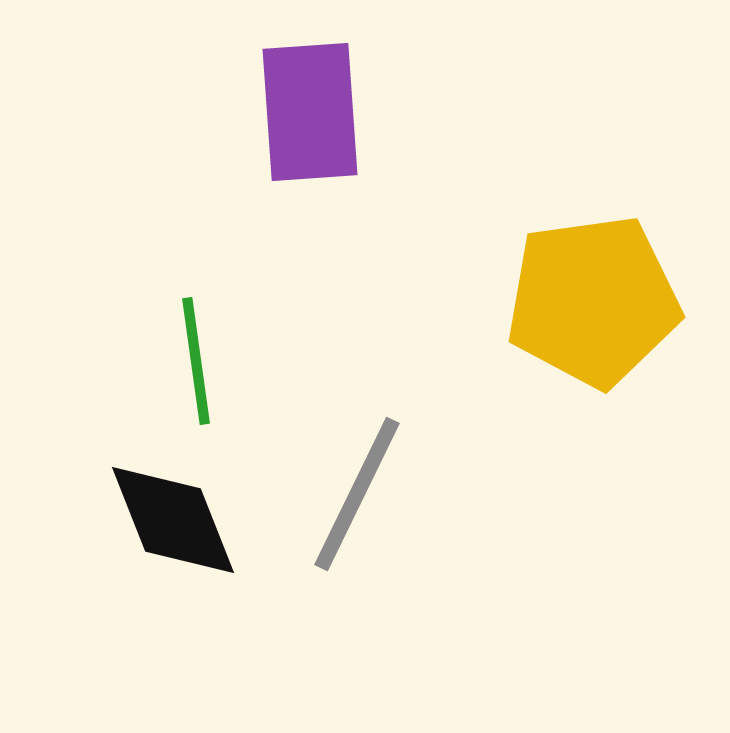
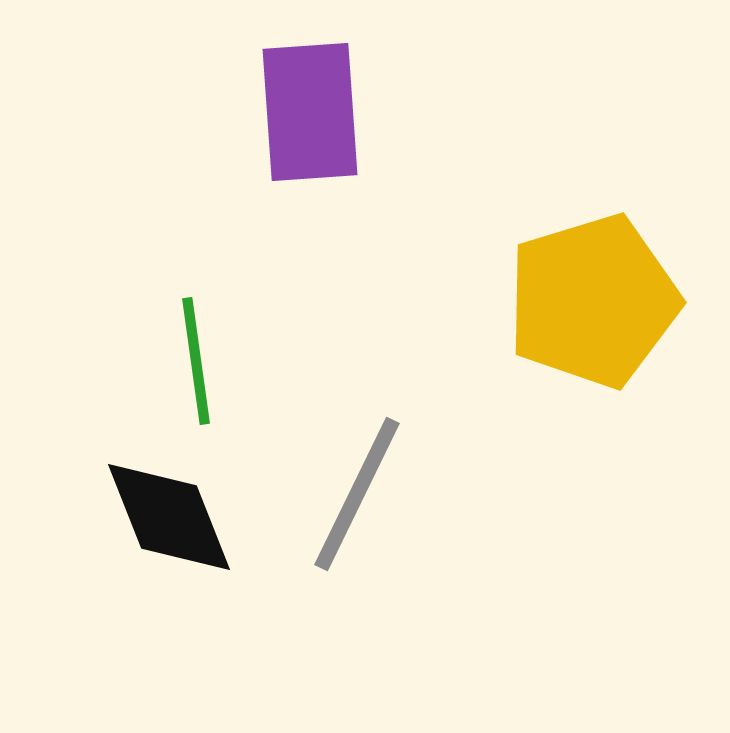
yellow pentagon: rotated 9 degrees counterclockwise
black diamond: moved 4 px left, 3 px up
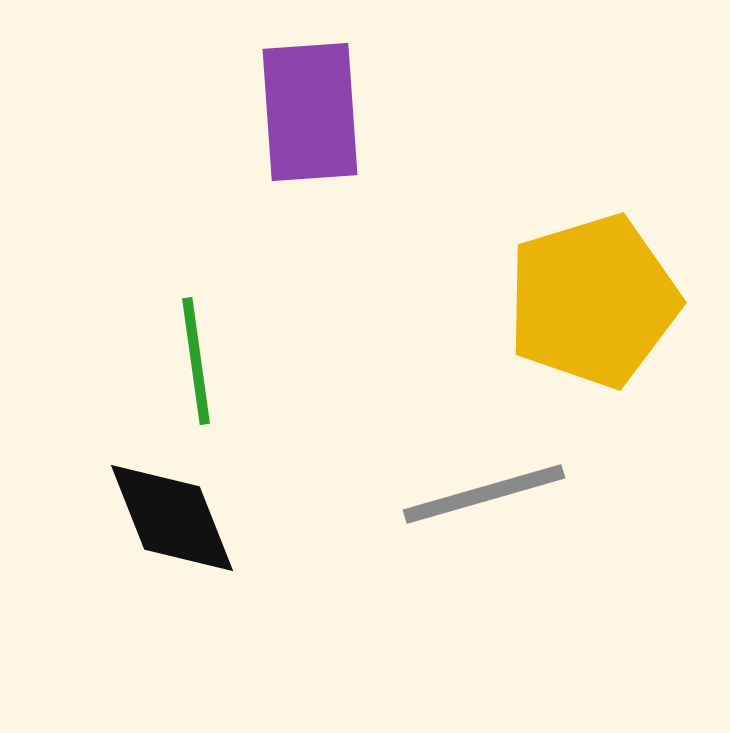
gray line: moved 127 px right; rotated 48 degrees clockwise
black diamond: moved 3 px right, 1 px down
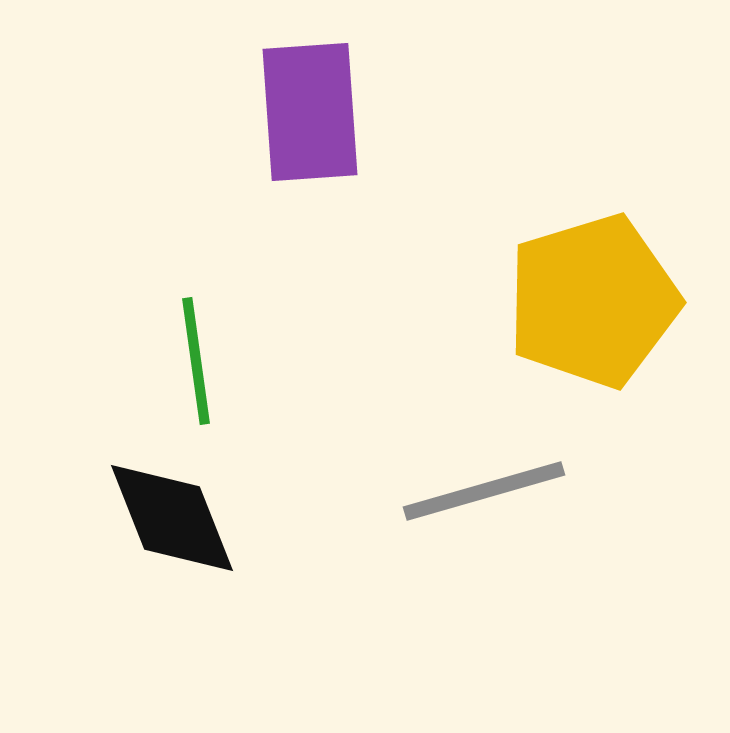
gray line: moved 3 px up
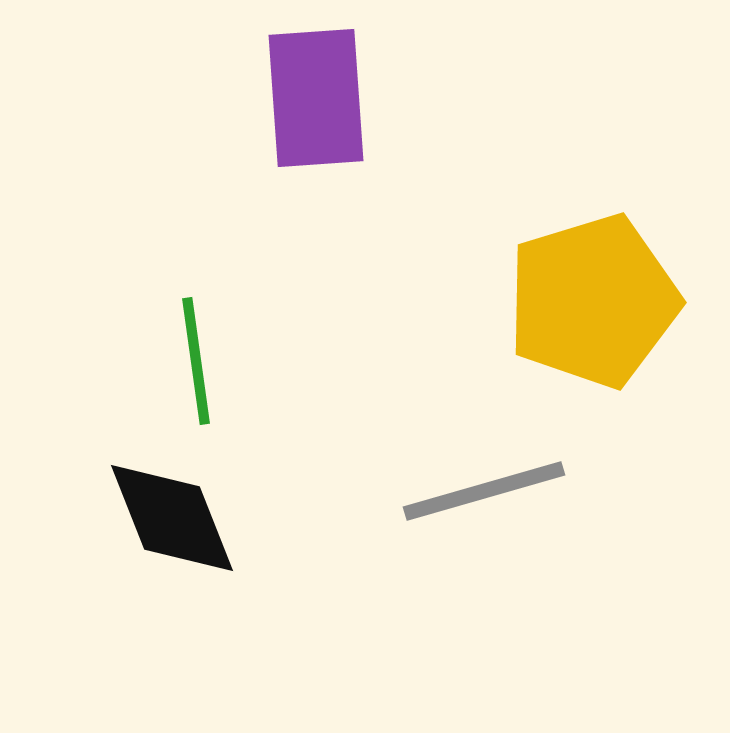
purple rectangle: moved 6 px right, 14 px up
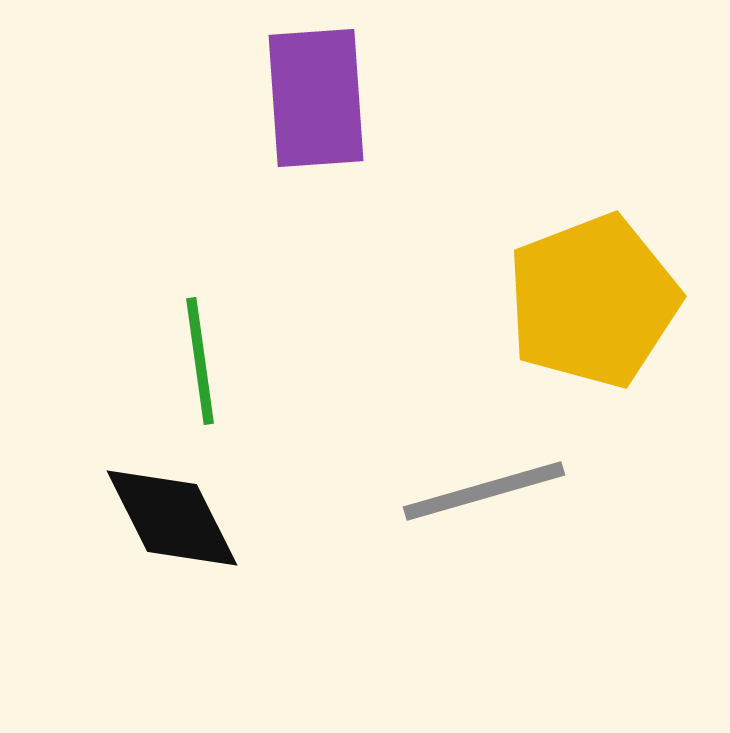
yellow pentagon: rotated 4 degrees counterclockwise
green line: moved 4 px right
black diamond: rotated 5 degrees counterclockwise
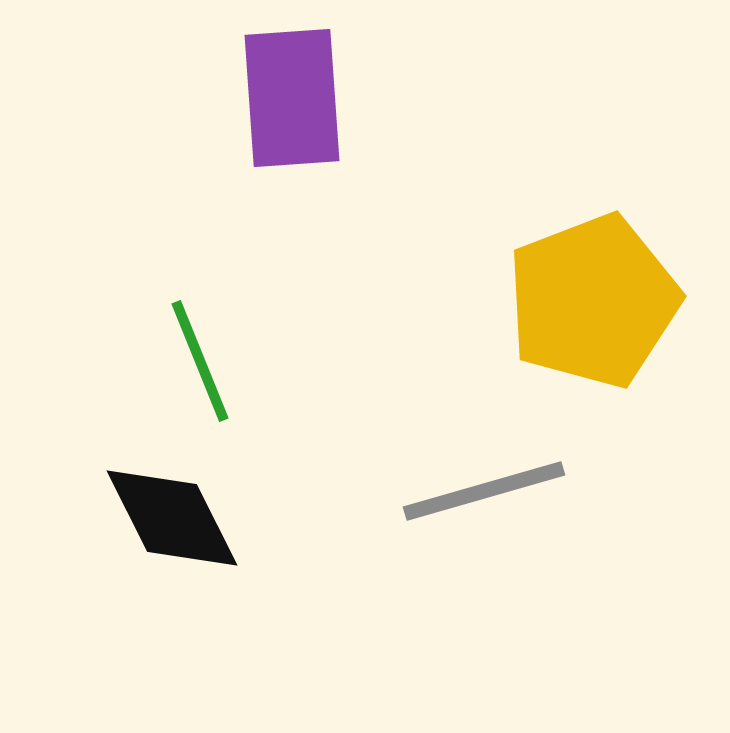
purple rectangle: moved 24 px left
green line: rotated 14 degrees counterclockwise
